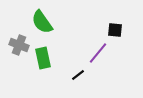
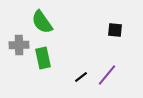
gray cross: rotated 24 degrees counterclockwise
purple line: moved 9 px right, 22 px down
black line: moved 3 px right, 2 px down
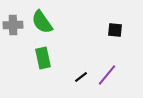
gray cross: moved 6 px left, 20 px up
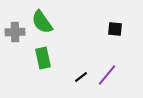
gray cross: moved 2 px right, 7 px down
black square: moved 1 px up
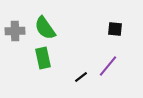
green semicircle: moved 3 px right, 6 px down
gray cross: moved 1 px up
purple line: moved 1 px right, 9 px up
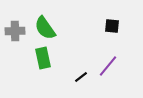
black square: moved 3 px left, 3 px up
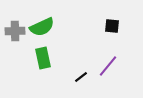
green semicircle: moved 3 px left, 1 px up; rotated 80 degrees counterclockwise
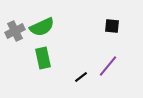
gray cross: rotated 24 degrees counterclockwise
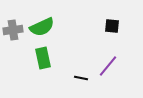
gray cross: moved 2 px left, 1 px up; rotated 18 degrees clockwise
black line: moved 1 px down; rotated 48 degrees clockwise
